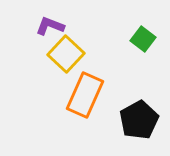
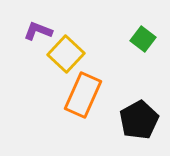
purple L-shape: moved 12 px left, 5 px down
orange rectangle: moved 2 px left
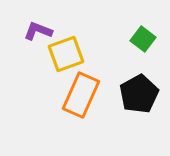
yellow square: rotated 27 degrees clockwise
orange rectangle: moved 2 px left
black pentagon: moved 26 px up
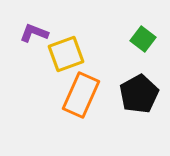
purple L-shape: moved 4 px left, 2 px down
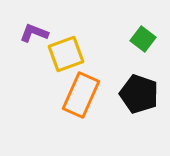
black pentagon: rotated 24 degrees counterclockwise
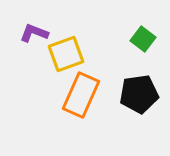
black pentagon: rotated 27 degrees counterclockwise
